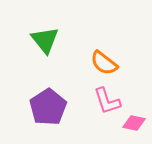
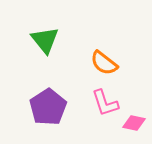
pink L-shape: moved 2 px left, 2 px down
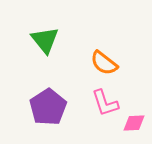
pink diamond: rotated 15 degrees counterclockwise
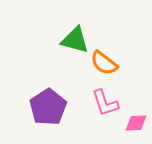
green triangle: moved 30 px right; rotated 36 degrees counterclockwise
pink diamond: moved 2 px right
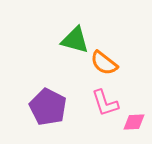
purple pentagon: rotated 12 degrees counterclockwise
pink diamond: moved 2 px left, 1 px up
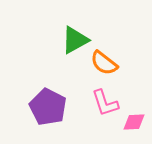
green triangle: rotated 44 degrees counterclockwise
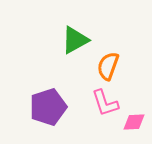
orange semicircle: moved 4 px right, 3 px down; rotated 72 degrees clockwise
purple pentagon: rotated 27 degrees clockwise
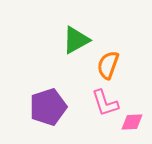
green triangle: moved 1 px right
orange semicircle: moved 1 px up
pink diamond: moved 2 px left
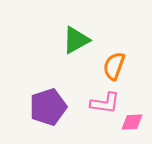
orange semicircle: moved 6 px right, 1 px down
pink L-shape: rotated 64 degrees counterclockwise
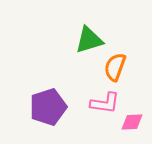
green triangle: moved 13 px right; rotated 12 degrees clockwise
orange semicircle: moved 1 px right, 1 px down
